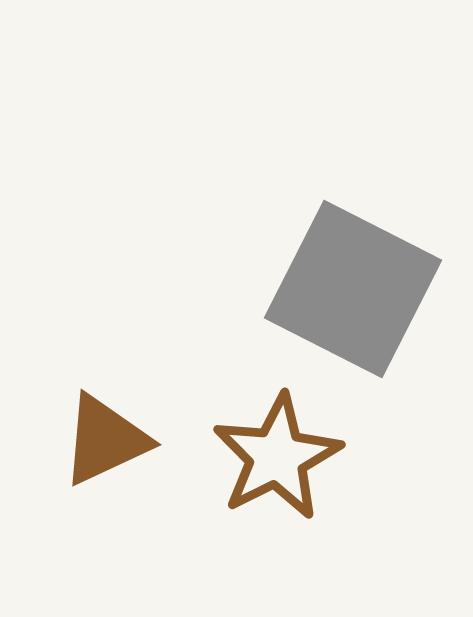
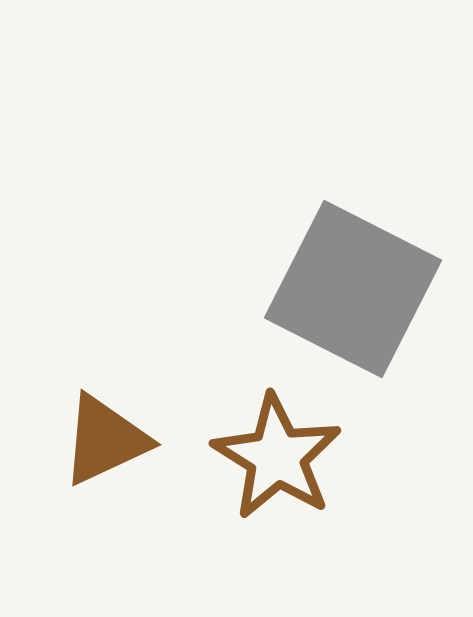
brown star: rotated 13 degrees counterclockwise
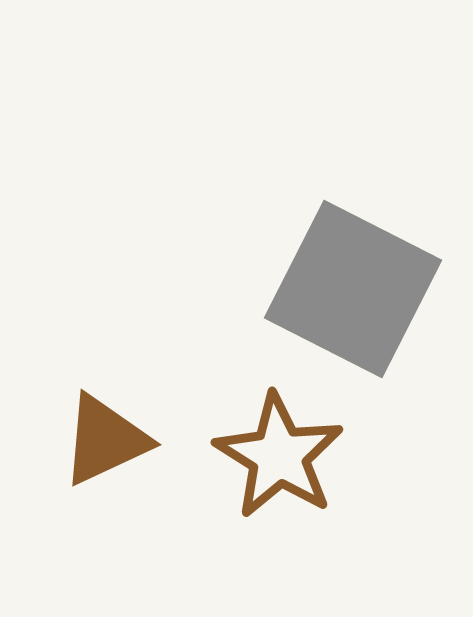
brown star: moved 2 px right, 1 px up
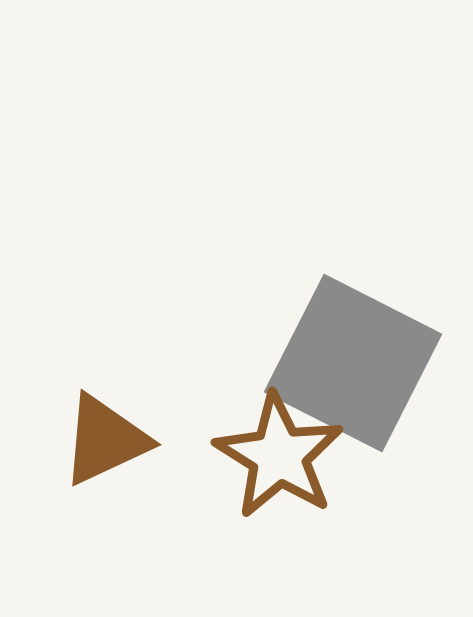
gray square: moved 74 px down
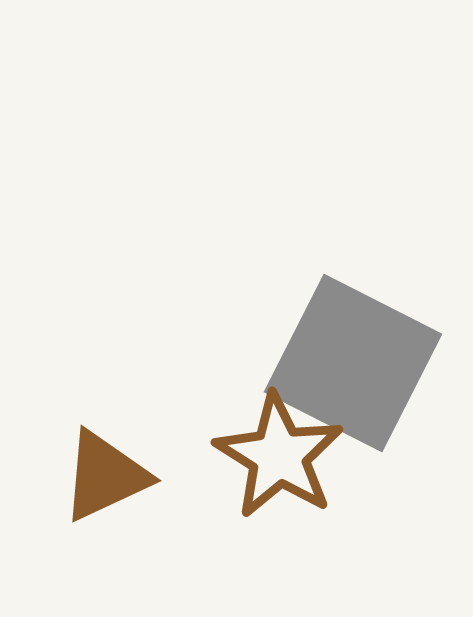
brown triangle: moved 36 px down
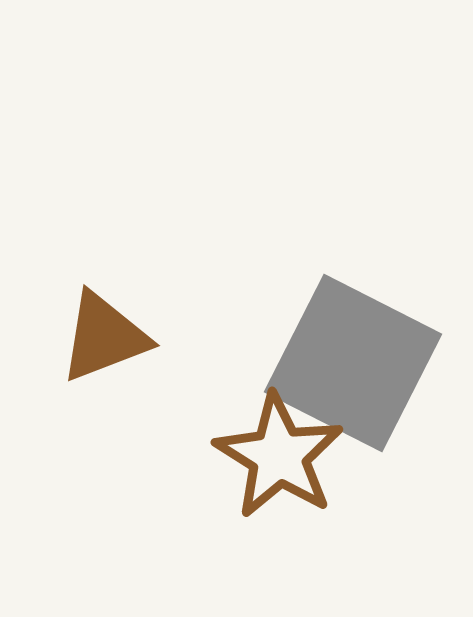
brown triangle: moved 1 px left, 139 px up; rotated 4 degrees clockwise
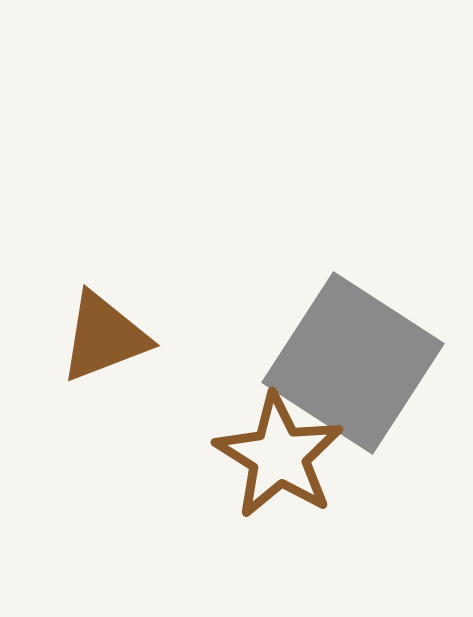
gray square: rotated 6 degrees clockwise
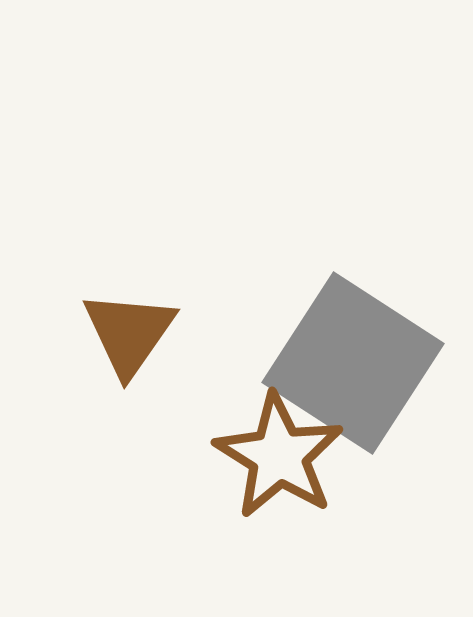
brown triangle: moved 25 px right, 4 px up; rotated 34 degrees counterclockwise
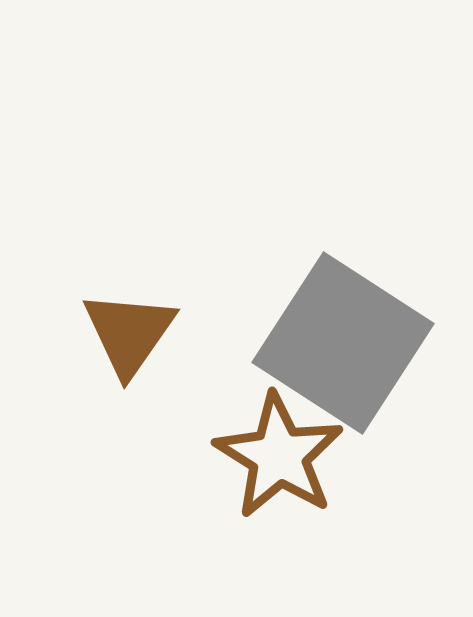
gray square: moved 10 px left, 20 px up
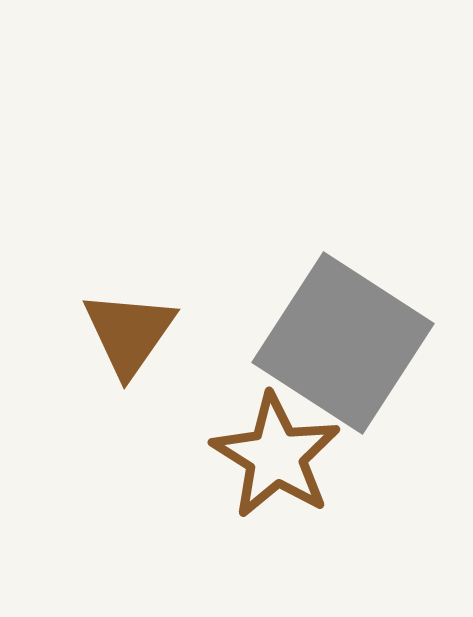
brown star: moved 3 px left
